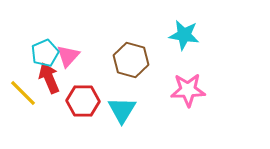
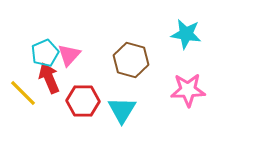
cyan star: moved 2 px right, 1 px up
pink triangle: moved 1 px right, 1 px up
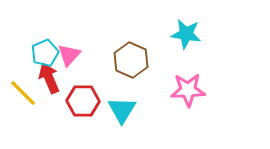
brown hexagon: rotated 8 degrees clockwise
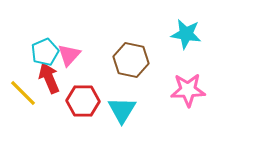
cyan pentagon: moved 1 px up
brown hexagon: rotated 12 degrees counterclockwise
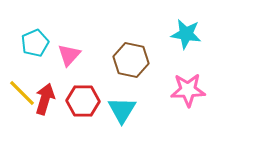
cyan pentagon: moved 10 px left, 9 px up
red arrow: moved 4 px left, 21 px down; rotated 40 degrees clockwise
yellow line: moved 1 px left
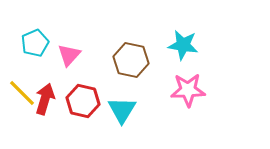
cyan star: moved 3 px left, 11 px down
red hexagon: rotated 12 degrees clockwise
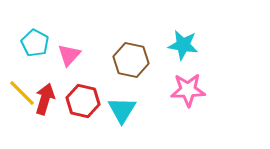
cyan pentagon: rotated 20 degrees counterclockwise
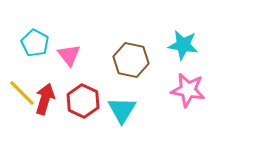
pink triangle: rotated 20 degrees counterclockwise
pink star: rotated 12 degrees clockwise
red hexagon: rotated 12 degrees clockwise
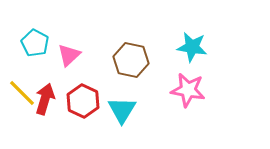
cyan star: moved 9 px right, 2 px down
pink triangle: rotated 25 degrees clockwise
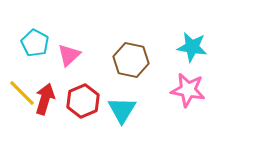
red hexagon: rotated 12 degrees clockwise
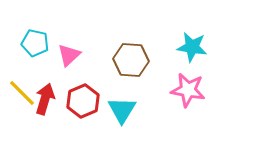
cyan pentagon: rotated 16 degrees counterclockwise
brown hexagon: rotated 8 degrees counterclockwise
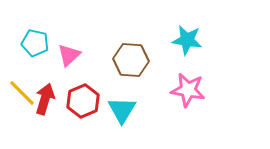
cyan star: moved 5 px left, 7 px up
